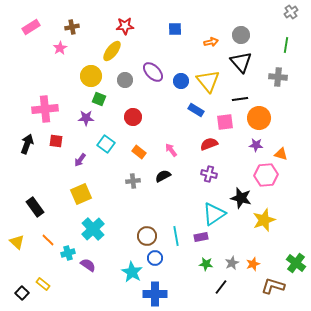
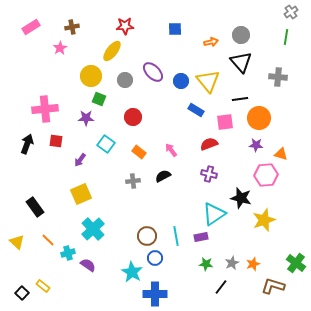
green line at (286, 45): moved 8 px up
yellow rectangle at (43, 284): moved 2 px down
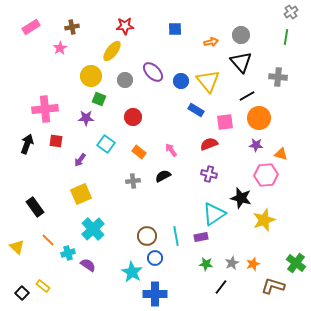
black line at (240, 99): moved 7 px right, 3 px up; rotated 21 degrees counterclockwise
yellow triangle at (17, 242): moved 5 px down
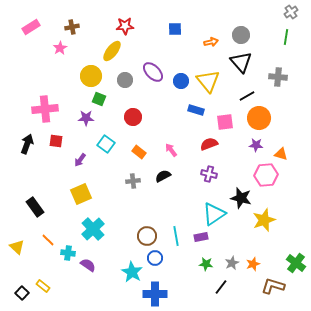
blue rectangle at (196, 110): rotated 14 degrees counterclockwise
cyan cross at (68, 253): rotated 24 degrees clockwise
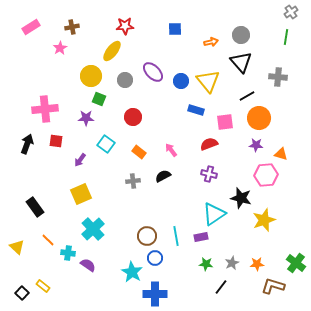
orange star at (253, 264): moved 4 px right; rotated 16 degrees clockwise
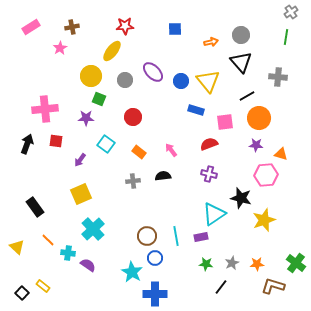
black semicircle at (163, 176): rotated 21 degrees clockwise
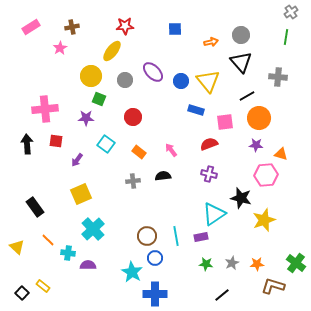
black arrow at (27, 144): rotated 24 degrees counterclockwise
purple arrow at (80, 160): moved 3 px left
purple semicircle at (88, 265): rotated 35 degrees counterclockwise
black line at (221, 287): moved 1 px right, 8 px down; rotated 14 degrees clockwise
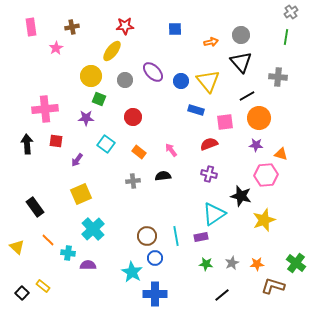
pink rectangle at (31, 27): rotated 66 degrees counterclockwise
pink star at (60, 48): moved 4 px left
black star at (241, 198): moved 2 px up
